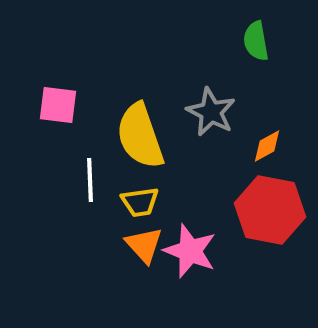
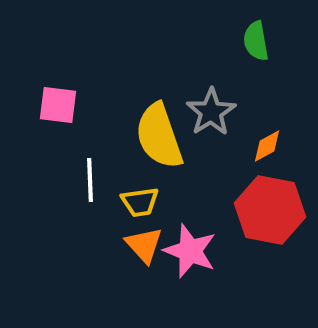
gray star: rotated 12 degrees clockwise
yellow semicircle: moved 19 px right
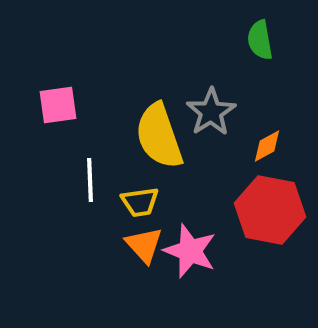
green semicircle: moved 4 px right, 1 px up
pink square: rotated 15 degrees counterclockwise
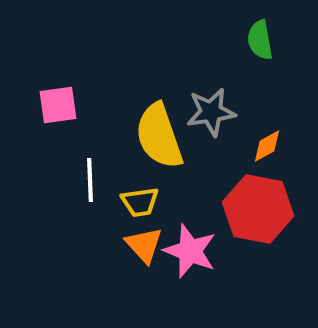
gray star: rotated 24 degrees clockwise
red hexagon: moved 12 px left, 1 px up
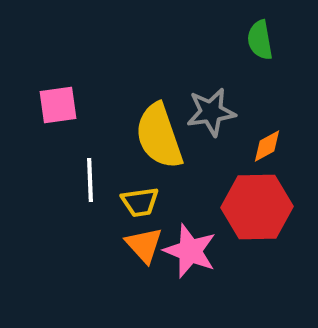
red hexagon: moved 1 px left, 2 px up; rotated 12 degrees counterclockwise
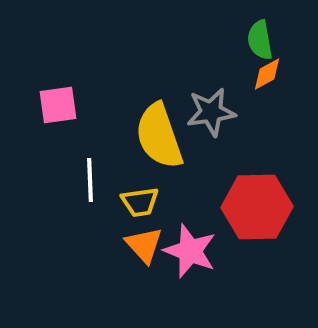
orange diamond: moved 72 px up
